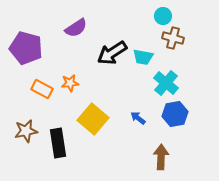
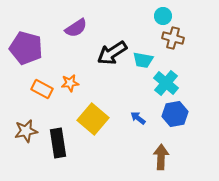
cyan trapezoid: moved 3 px down
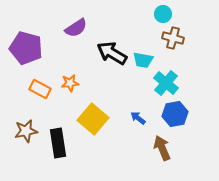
cyan circle: moved 2 px up
black arrow: rotated 64 degrees clockwise
orange rectangle: moved 2 px left
brown arrow: moved 1 px right, 9 px up; rotated 25 degrees counterclockwise
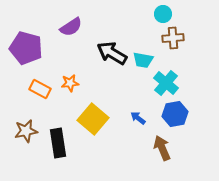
purple semicircle: moved 5 px left, 1 px up
brown cross: rotated 20 degrees counterclockwise
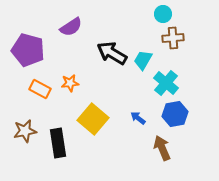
purple pentagon: moved 2 px right, 2 px down
cyan trapezoid: rotated 110 degrees clockwise
brown star: moved 1 px left
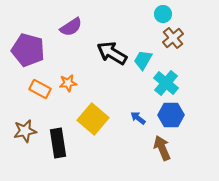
brown cross: rotated 35 degrees counterclockwise
orange star: moved 2 px left
blue hexagon: moved 4 px left, 1 px down; rotated 10 degrees clockwise
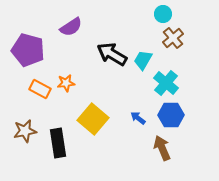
black arrow: moved 1 px down
orange star: moved 2 px left
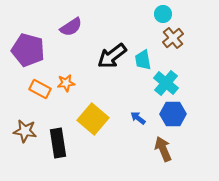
black arrow: moved 2 px down; rotated 68 degrees counterclockwise
cyan trapezoid: rotated 40 degrees counterclockwise
blue hexagon: moved 2 px right, 1 px up
brown star: rotated 20 degrees clockwise
brown arrow: moved 1 px right, 1 px down
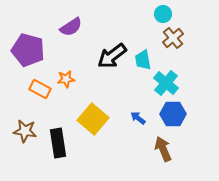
orange star: moved 4 px up
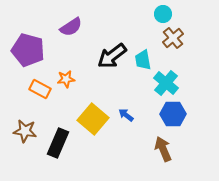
blue arrow: moved 12 px left, 3 px up
black rectangle: rotated 32 degrees clockwise
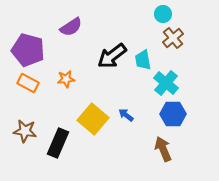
orange rectangle: moved 12 px left, 6 px up
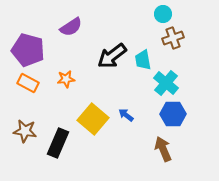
brown cross: rotated 20 degrees clockwise
